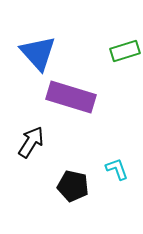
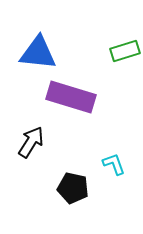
blue triangle: rotated 42 degrees counterclockwise
cyan L-shape: moved 3 px left, 5 px up
black pentagon: moved 2 px down
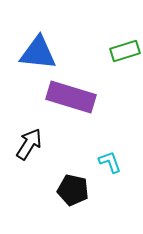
black arrow: moved 2 px left, 2 px down
cyan L-shape: moved 4 px left, 2 px up
black pentagon: moved 2 px down
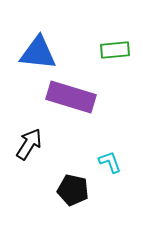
green rectangle: moved 10 px left, 1 px up; rotated 12 degrees clockwise
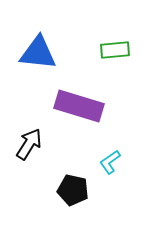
purple rectangle: moved 8 px right, 9 px down
cyan L-shape: rotated 105 degrees counterclockwise
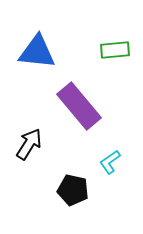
blue triangle: moved 1 px left, 1 px up
purple rectangle: rotated 33 degrees clockwise
